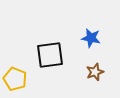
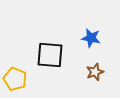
black square: rotated 12 degrees clockwise
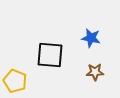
brown star: rotated 18 degrees clockwise
yellow pentagon: moved 2 px down
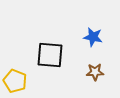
blue star: moved 2 px right, 1 px up
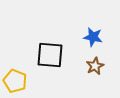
brown star: moved 6 px up; rotated 24 degrees counterclockwise
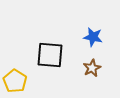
brown star: moved 3 px left, 2 px down
yellow pentagon: rotated 10 degrees clockwise
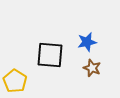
blue star: moved 6 px left, 5 px down; rotated 24 degrees counterclockwise
brown star: rotated 24 degrees counterclockwise
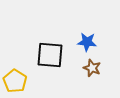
blue star: rotated 18 degrees clockwise
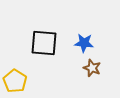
blue star: moved 3 px left, 1 px down
black square: moved 6 px left, 12 px up
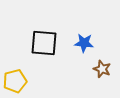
brown star: moved 10 px right, 1 px down
yellow pentagon: rotated 25 degrees clockwise
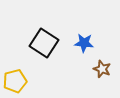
black square: rotated 28 degrees clockwise
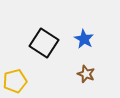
blue star: moved 4 px up; rotated 24 degrees clockwise
brown star: moved 16 px left, 5 px down
